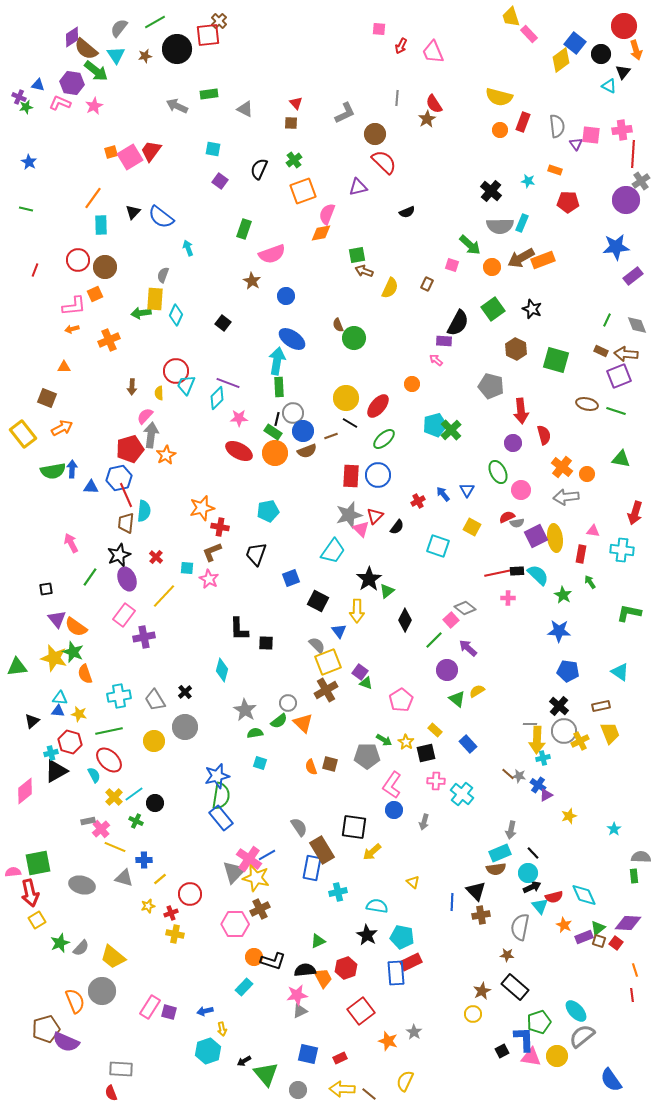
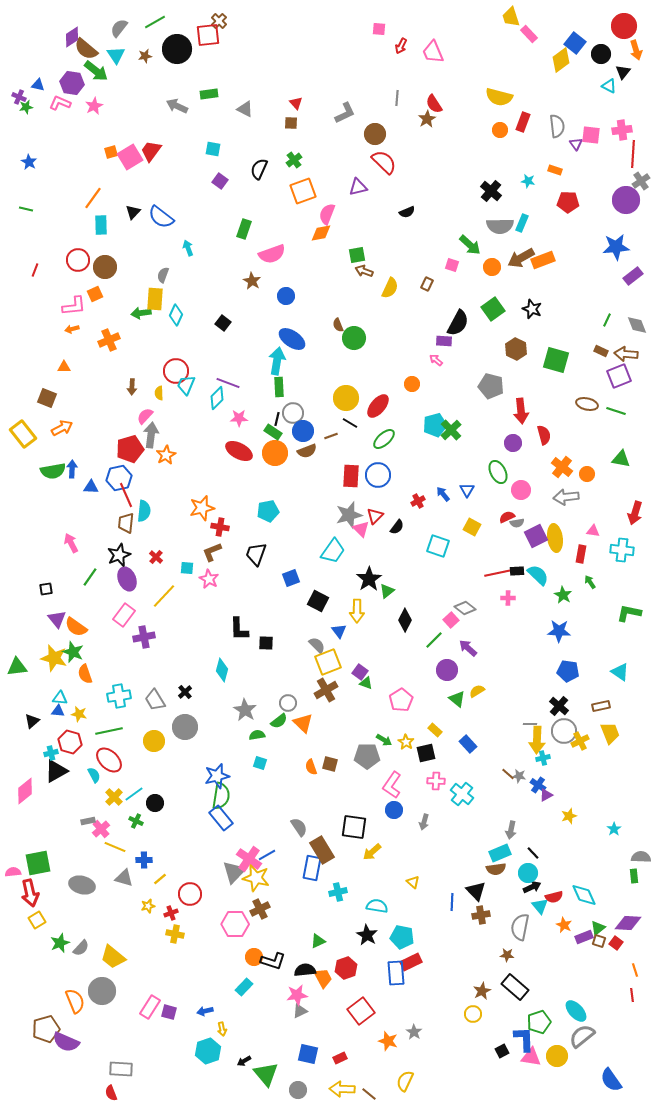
green semicircle at (255, 733): moved 2 px right, 2 px down
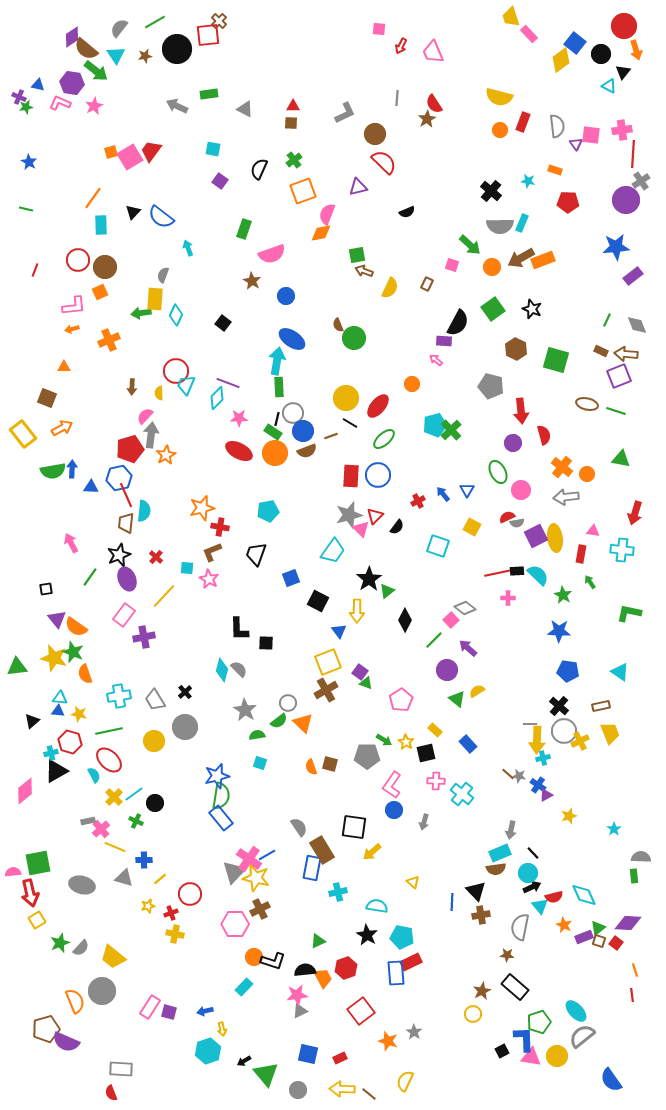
red triangle at (296, 103): moved 3 px left, 3 px down; rotated 48 degrees counterclockwise
orange square at (95, 294): moved 5 px right, 2 px up
gray semicircle at (317, 645): moved 78 px left, 24 px down
